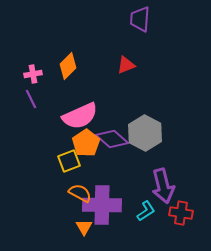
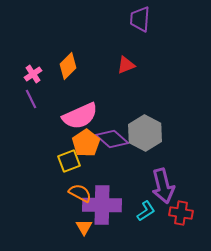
pink cross: rotated 24 degrees counterclockwise
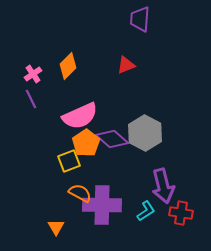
orange triangle: moved 28 px left
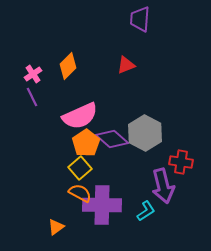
purple line: moved 1 px right, 2 px up
yellow square: moved 11 px right, 7 px down; rotated 20 degrees counterclockwise
red cross: moved 51 px up
orange triangle: rotated 24 degrees clockwise
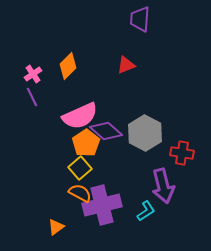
purple diamond: moved 6 px left, 8 px up
red cross: moved 1 px right, 9 px up
purple cross: rotated 15 degrees counterclockwise
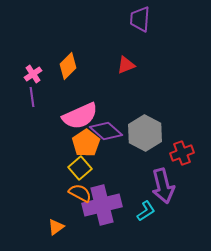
purple line: rotated 18 degrees clockwise
red cross: rotated 30 degrees counterclockwise
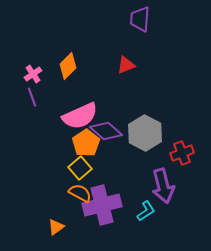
purple line: rotated 12 degrees counterclockwise
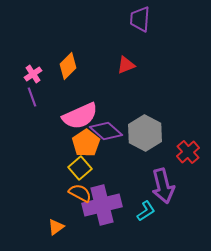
red cross: moved 6 px right, 1 px up; rotated 20 degrees counterclockwise
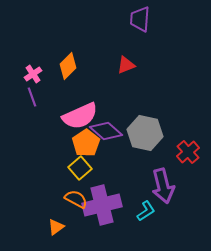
gray hexagon: rotated 16 degrees counterclockwise
orange semicircle: moved 4 px left, 6 px down
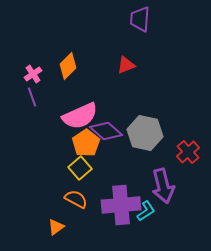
purple cross: moved 19 px right; rotated 9 degrees clockwise
